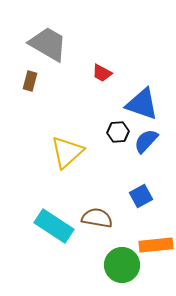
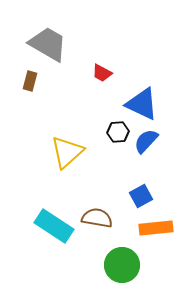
blue triangle: rotated 6 degrees clockwise
orange rectangle: moved 17 px up
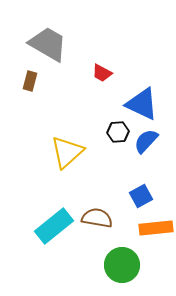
cyan rectangle: rotated 72 degrees counterclockwise
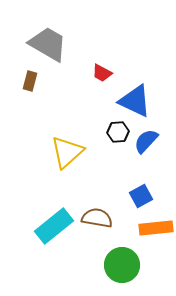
blue triangle: moved 7 px left, 3 px up
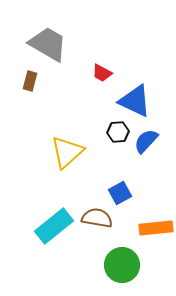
blue square: moved 21 px left, 3 px up
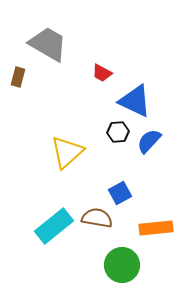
brown rectangle: moved 12 px left, 4 px up
blue semicircle: moved 3 px right
